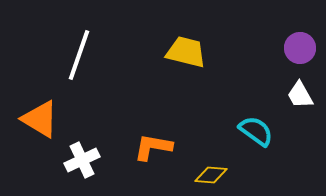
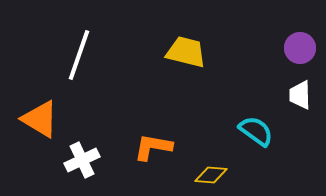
white trapezoid: rotated 28 degrees clockwise
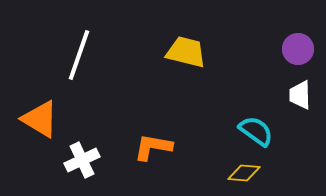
purple circle: moved 2 px left, 1 px down
yellow diamond: moved 33 px right, 2 px up
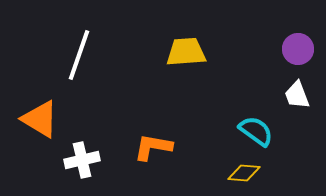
yellow trapezoid: rotated 18 degrees counterclockwise
white trapezoid: moved 3 px left; rotated 20 degrees counterclockwise
white cross: rotated 12 degrees clockwise
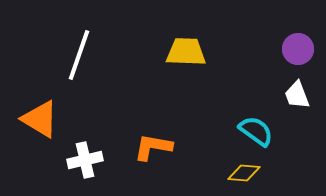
yellow trapezoid: rotated 6 degrees clockwise
white cross: moved 3 px right
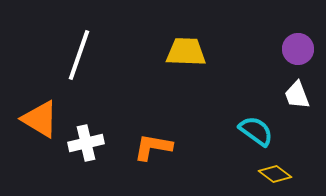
white cross: moved 1 px right, 17 px up
yellow diamond: moved 31 px right, 1 px down; rotated 32 degrees clockwise
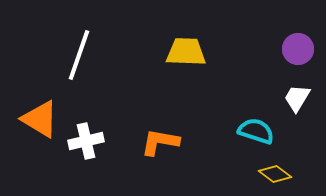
white trapezoid: moved 3 px down; rotated 52 degrees clockwise
cyan semicircle: rotated 18 degrees counterclockwise
white cross: moved 2 px up
orange L-shape: moved 7 px right, 5 px up
